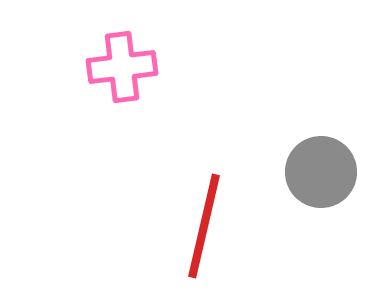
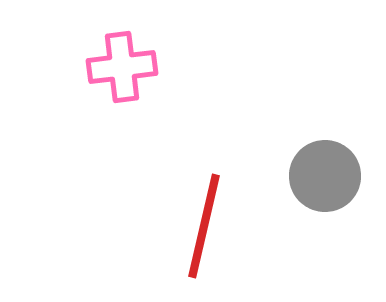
gray circle: moved 4 px right, 4 px down
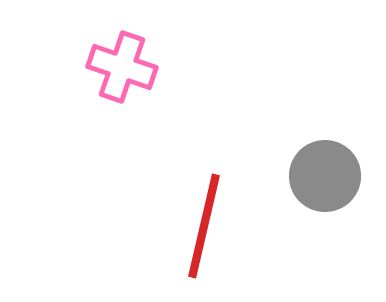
pink cross: rotated 26 degrees clockwise
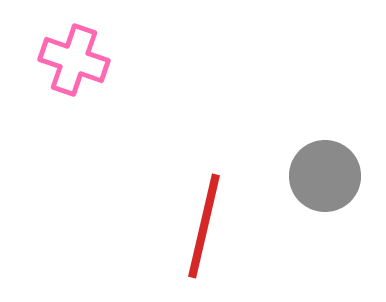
pink cross: moved 48 px left, 7 px up
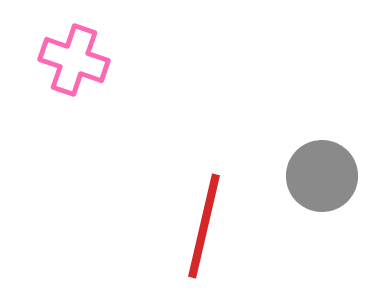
gray circle: moved 3 px left
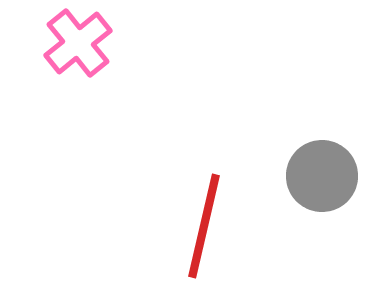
pink cross: moved 4 px right, 17 px up; rotated 32 degrees clockwise
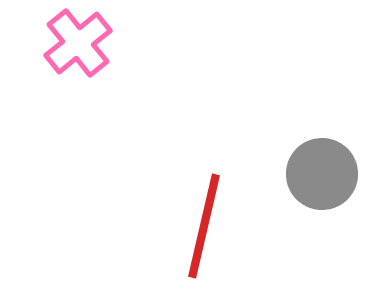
gray circle: moved 2 px up
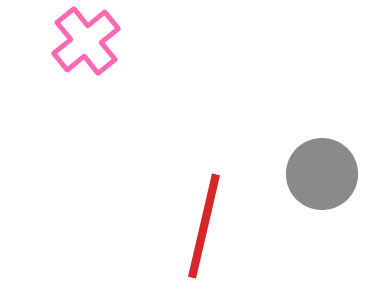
pink cross: moved 8 px right, 2 px up
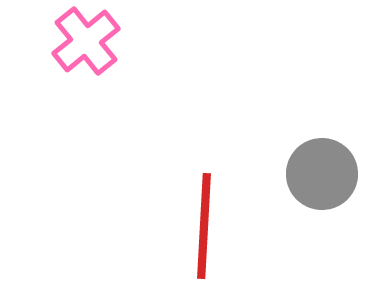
red line: rotated 10 degrees counterclockwise
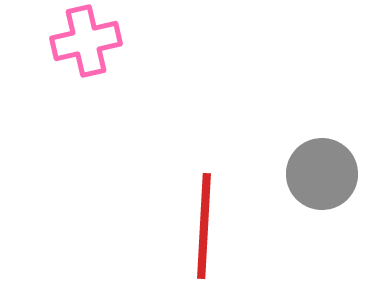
pink cross: rotated 26 degrees clockwise
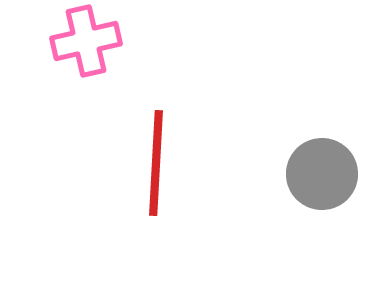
red line: moved 48 px left, 63 px up
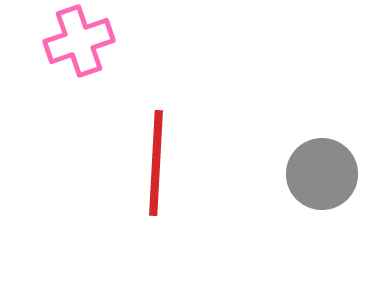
pink cross: moved 7 px left; rotated 6 degrees counterclockwise
